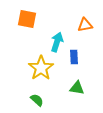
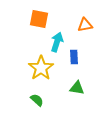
orange square: moved 12 px right
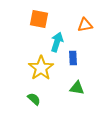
blue rectangle: moved 1 px left, 1 px down
green semicircle: moved 3 px left, 1 px up
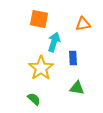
orange triangle: moved 2 px left, 1 px up
cyan arrow: moved 3 px left
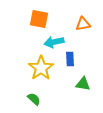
cyan arrow: rotated 120 degrees counterclockwise
blue rectangle: moved 3 px left, 1 px down
green triangle: moved 6 px right, 4 px up
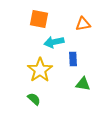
blue rectangle: moved 3 px right
yellow star: moved 1 px left, 2 px down
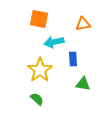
green semicircle: moved 3 px right
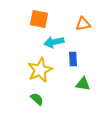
yellow star: rotated 10 degrees clockwise
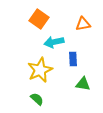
orange square: rotated 24 degrees clockwise
